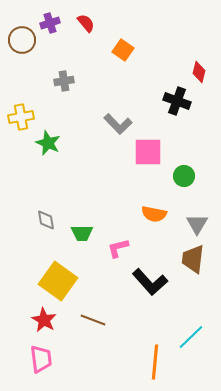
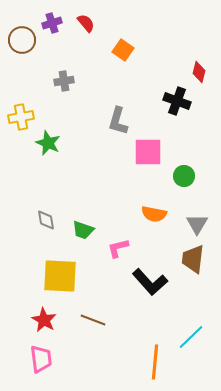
purple cross: moved 2 px right
gray L-shape: moved 3 px up; rotated 60 degrees clockwise
green trapezoid: moved 1 px right, 3 px up; rotated 20 degrees clockwise
yellow square: moved 2 px right, 5 px up; rotated 33 degrees counterclockwise
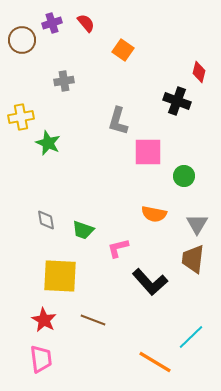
orange line: rotated 64 degrees counterclockwise
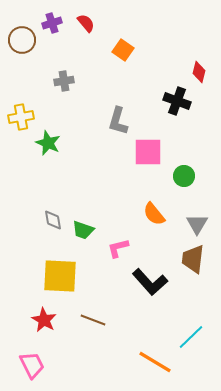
orange semicircle: rotated 40 degrees clockwise
gray diamond: moved 7 px right
pink trapezoid: moved 9 px left, 6 px down; rotated 20 degrees counterclockwise
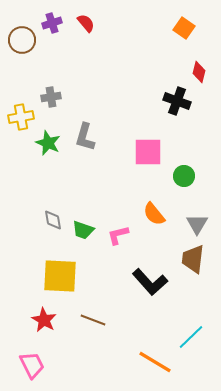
orange square: moved 61 px right, 22 px up
gray cross: moved 13 px left, 16 px down
gray L-shape: moved 33 px left, 16 px down
pink L-shape: moved 13 px up
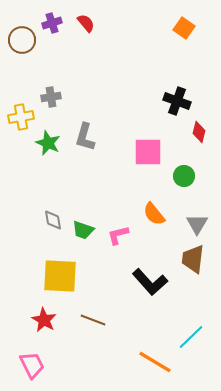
red diamond: moved 60 px down
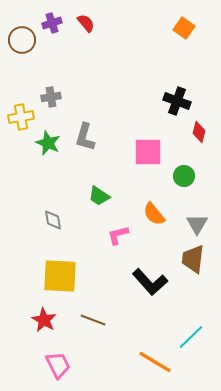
green trapezoid: moved 16 px right, 34 px up; rotated 15 degrees clockwise
pink trapezoid: moved 26 px right
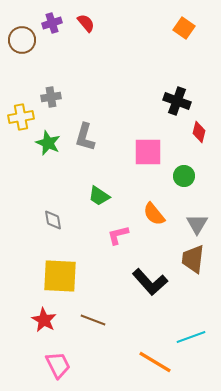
cyan line: rotated 24 degrees clockwise
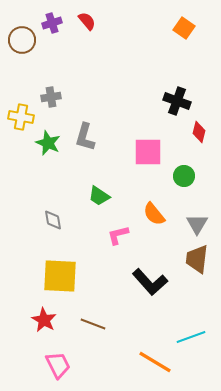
red semicircle: moved 1 px right, 2 px up
yellow cross: rotated 20 degrees clockwise
brown trapezoid: moved 4 px right
brown line: moved 4 px down
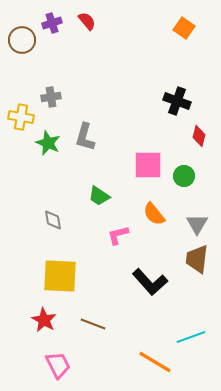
red diamond: moved 4 px down
pink square: moved 13 px down
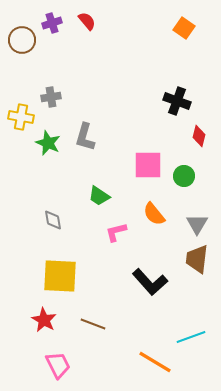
pink L-shape: moved 2 px left, 3 px up
